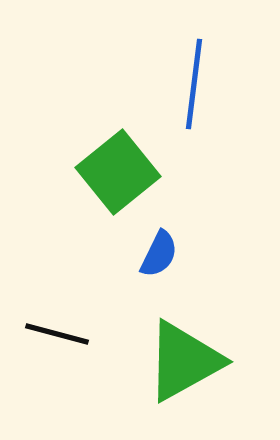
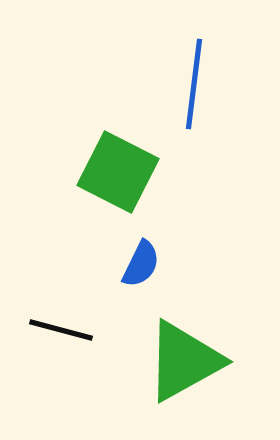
green square: rotated 24 degrees counterclockwise
blue semicircle: moved 18 px left, 10 px down
black line: moved 4 px right, 4 px up
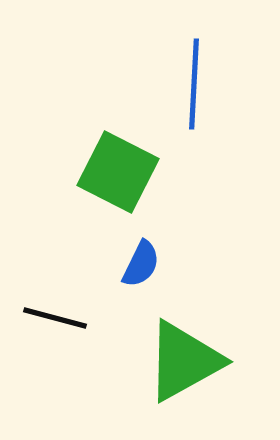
blue line: rotated 4 degrees counterclockwise
black line: moved 6 px left, 12 px up
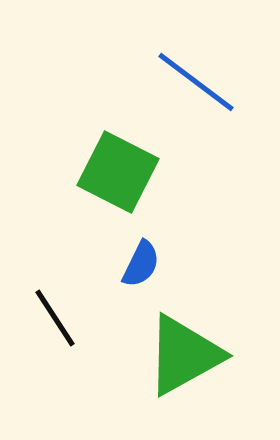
blue line: moved 2 px right, 2 px up; rotated 56 degrees counterclockwise
black line: rotated 42 degrees clockwise
green triangle: moved 6 px up
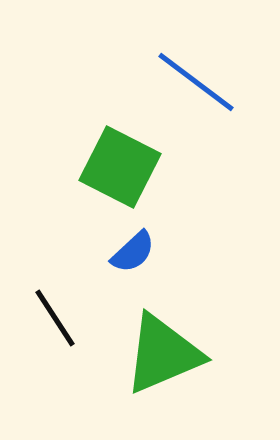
green square: moved 2 px right, 5 px up
blue semicircle: moved 8 px left, 12 px up; rotated 21 degrees clockwise
green triangle: moved 21 px left, 1 px up; rotated 6 degrees clockwise
